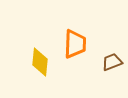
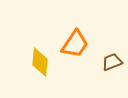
orange trapezoid: rotated 32 degrees clockwise
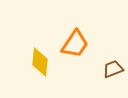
brown trapezoid: moved 1 px right, 7 px down
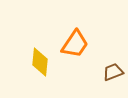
brown trapezoid: moved 3 px down
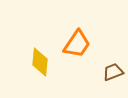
orange trapezoid: moved 2 px right
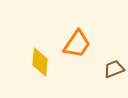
brown trapezoid: moved 1 px right, 3 px up
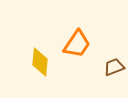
brown trapezoid: moved 2 px up
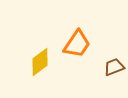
yellow diamond: rotated 48 degrees clockwise
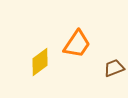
brown trapezoid: moved 1 px down
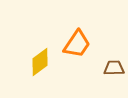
brown trapezoid: rotated 20 degrees clockwise
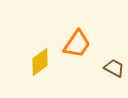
brown trapezoid: rotated 30 degrees clockwise
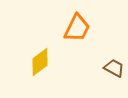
orange trapezoid: moved 16 px up; rotated 8 degrees counterclockwise
